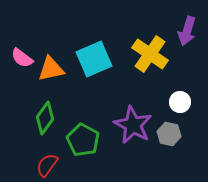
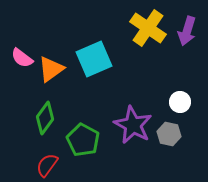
yellow cross: moved 2 px left, 26 px up
orange triangle: rotated 24 degrees counterclockwise
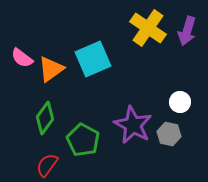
cyan square: moved 1 px left
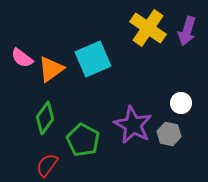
white circle: moved 1 px right, 1 px down
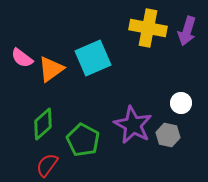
yellow cross: rotated 24 degrees counterclockwise
cyan square: moved 1 px up
green diamond: moved 2 px left, 6 px down; rotated 12 degrees clockwise
gray hexagon: moved 1 px left, 1 px down
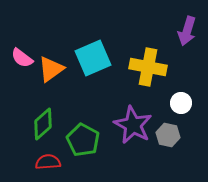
yellow cross: moved 39 px down
red semicircle: moved 1 px right, 3 px up; rotated 50 degrees clockwise
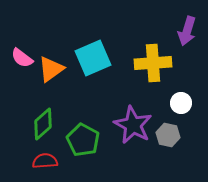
yellow cross: moved 5 px right, 4 px up; rotated 15 degrees counterclockwise
red semicircle: moved 3 px left, 1 px up
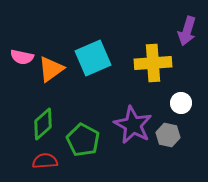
pink semicircle: moved 1 px up; rotated 25 degrees counterclockwise
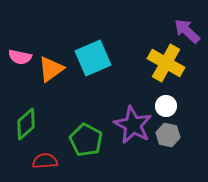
purple arrow: rotated 116 degrees clockwise
pink semicircle: moved 2 px left
yellow cross: moved 13 px right; rotated 33 degrees clockwise
white circle: moved 15 px left, 3 px down
green diamond: moved 17 px left
green pentagon: moved 3 px right
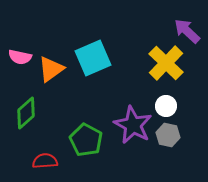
yellow cross: rotated 15 degrees clockwise
green diamond: moved 11 px up
